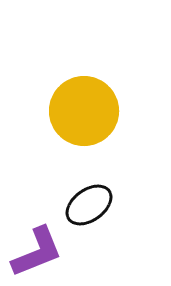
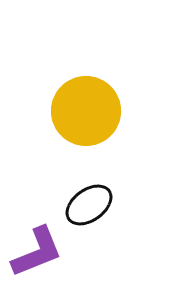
yellow circle: moved 2 px right
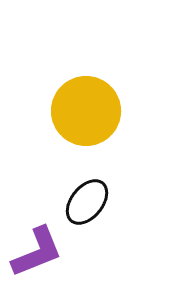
black ellipse: moved 2 px left, 3 px up; rotated 15 degrees counterclockwise
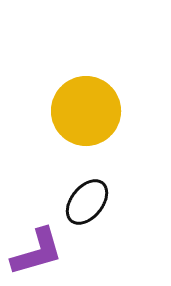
purple L-shape: rotated 6 degrees clockwise
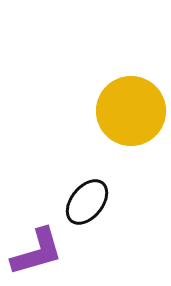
yellow circle: moved 45 px right
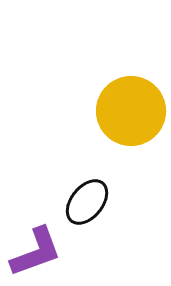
purple L-shape: moved 1 px left; rotated 4 degrees counterclockwise
